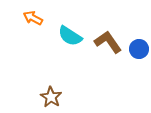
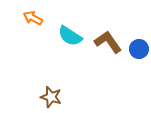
brown star: rotated 15 degrees counterclockwise
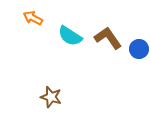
brown L-shape: moved 4 px up
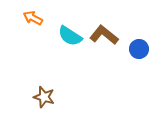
brown L-shape: moved 4 px left, 3 px up; rotated 16 degrees counterclockwise
brown star: moved 7 px left
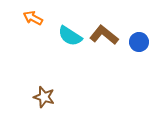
blue circle: moved 7 px up
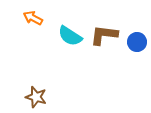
brown L-shape: rotated 32 degrees counterclockwise
blue circle: moved 2 px left
brown star: moved 8 px left
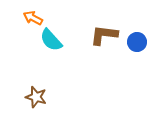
cyan semicircle: moved 19 px left, 4 px down; rotated 15 degrees clockwise
